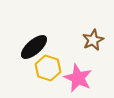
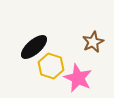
brown star: moved 2 px down
yellow hexagon: moved 3 px right, 2 px up
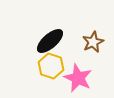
black ellipse: moved 16 px right, 6 px up
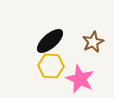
yellow hexagon: rotated 15 degrees counterclockwise
pink star: moved 2 px right, 1 px down
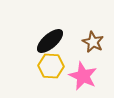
brown star: rotated 20 degrees counterclockwise
pink star: moved 3 px right, 3 px up
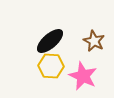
brown star: moved 1 px right, 1 px up
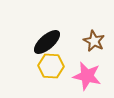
black ellipse: moved 3 px left, 1 px down
pink star: moved 4 px right; rotated 12 degrees counterclockwise
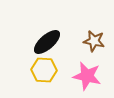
brown star: rotated 15 degrees counterclockwise
yellow hexagon: moved 7 px left, 4 px down
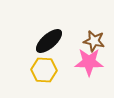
black ellipse: moved 2 px right, 1 px up
pink star: moved 2 px right, 14 px up; rotated 12 degrees counterclockwise
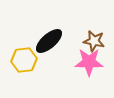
yellow hexagon: moved 20 px left, 10 px up; rotated 10 degrees counterclockwise
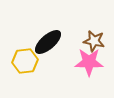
black ellipse: moved 1 px left, 1 px down
yellow hexagon: moved 1 px right, 1 px down
